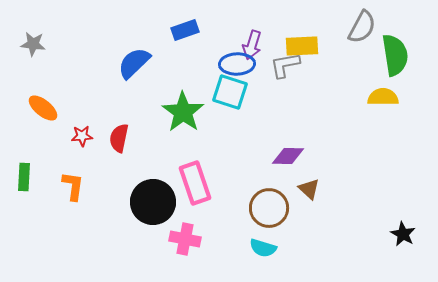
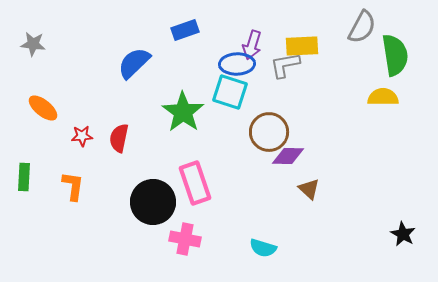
brown circle: moved 76 px up
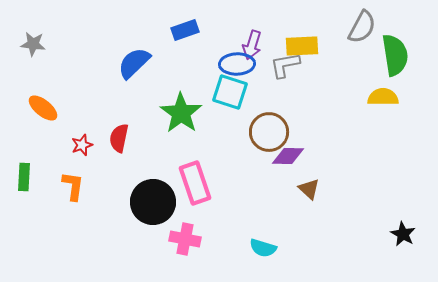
green star: moved 2 px left, 1 px down
red star: moved 9 px down; rotated 15 degrees counterclockwise
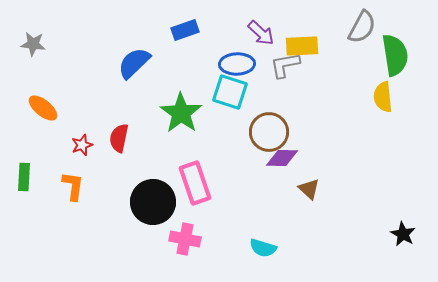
purple arrow: moved 9 px right, 12 px up; rotated 64 degrees counterclockwise
yellow semicircle: rotated 96 degrees counterclockwise
purple diamond: moved 6 px left, 2 px down
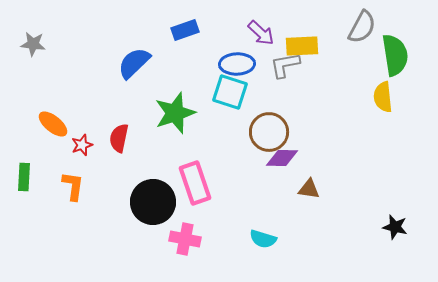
orange ellipse: moved 10 px right, 16 px down
green star: moved 6 px left; rotated 18 degrees clockwise
brown triangle: rotated 35 degrees counterclockwise
black star: moved 8 px left, 7 px up; rotated 15 degrees counterclockwise
cyan semicircle: moved 9 px up
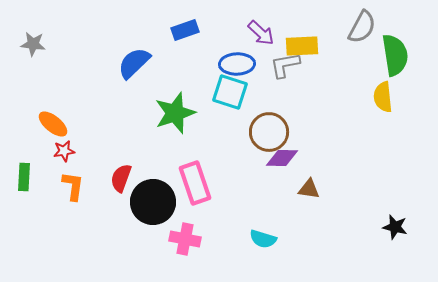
red semicircle: moved 2 px right, 40 px down; rotated 8 degrees clockwise
red star: moved 18 px left, 6 px down; rotated 10 degrees clockwise
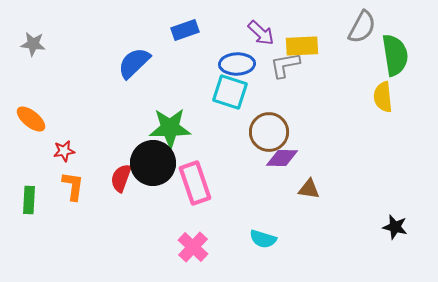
green star: moved 5 px left, 15 px down; rotated 18 degrees clockwise
orange ellipse: moved 22 px left, 5 px up
green rectangle: moved 5 px right, 23 px down
black circle: moved 39 px up
pink cross: moved 8 px right, 8 px down; rotated 32 degrees clockwise
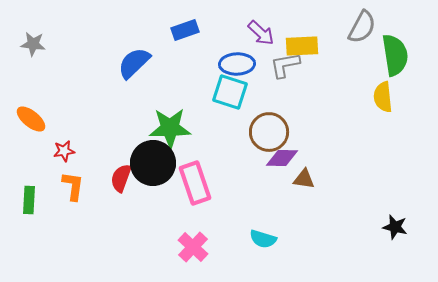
brown triangle: moved 5 px left, 10 px up
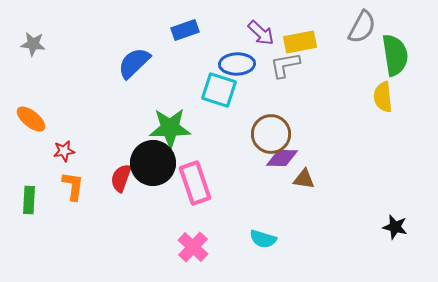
yellow rectangle: moved 2 px left, 4 px up; rotated 8 degrees counterclockwise
cyan square: moved 11 px left, 2 px up
brown circle: moved 2 px right, 2 px down
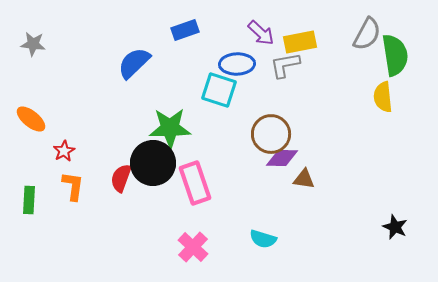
gray semicircle: moved 5 px right, 7 px down
red star: rotated 20 degrees counterclockwise
black star: rotated 10 degrees clockwise
